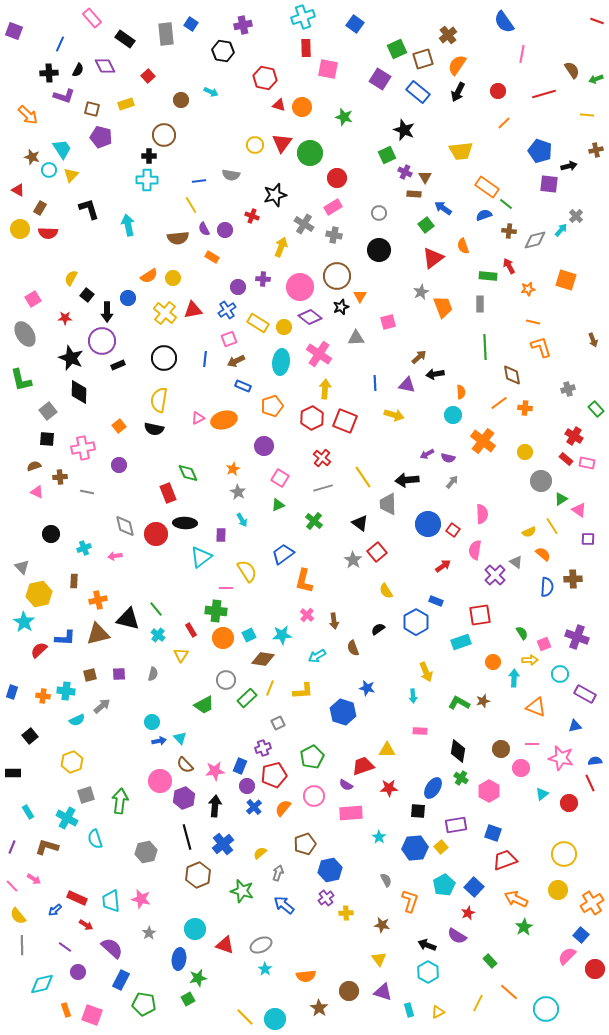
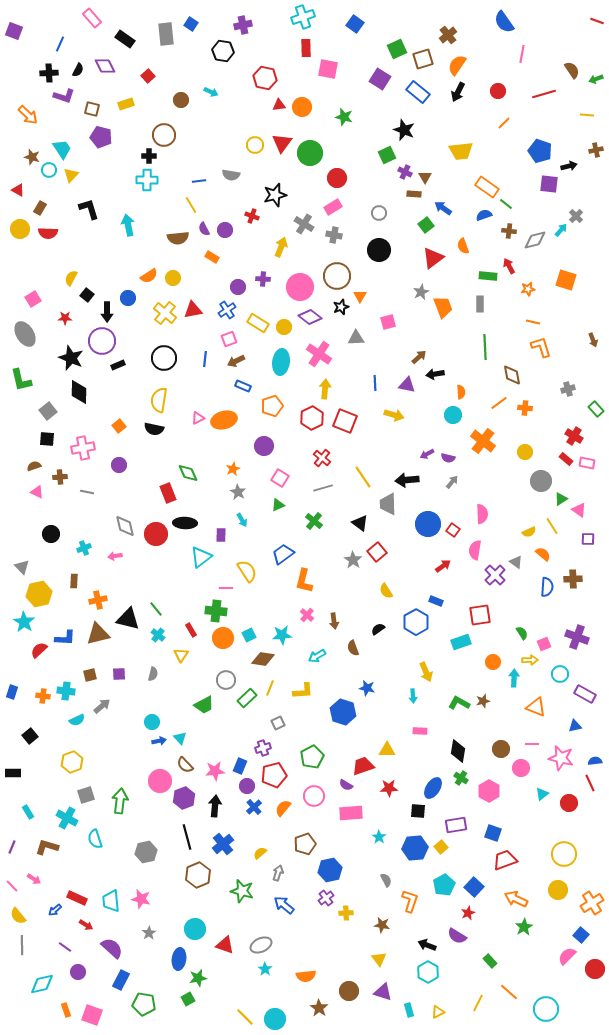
red triangle at (279, 105): rotated 24 degrees counterclockwise
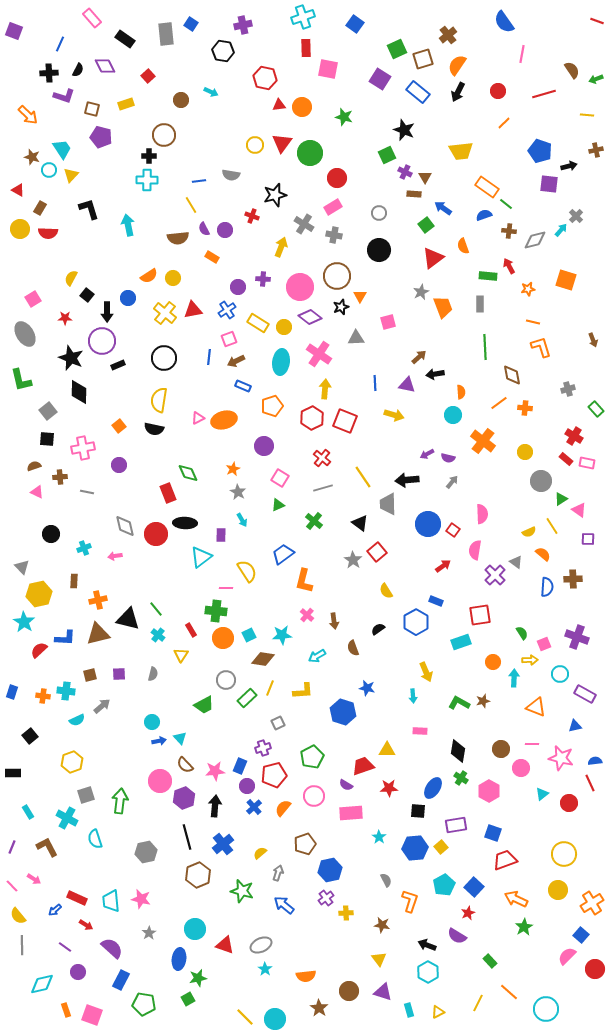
blue line at (205, 359): moved 4 px right, 2 px up
brown L-shape at (47, 847): rotated 45 degrees clockwise
